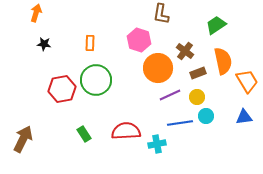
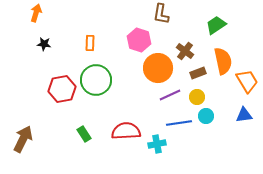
blue triangle: moved 2 px up
blue line: moved 1 px left
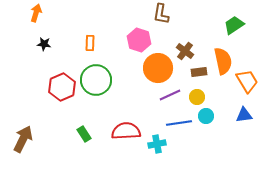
green trapezoid: moved 18 px right
brown rectangle: moved 1 px right, 1 px up; rotated 14 degrees clockwise
red hexagon: moved 2 px up; rotated 12 degrees counterclockwise
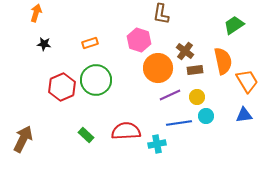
orange rectangle: rotated 70 degrees clockwise
brown rectangle: moved 4 px left, 2 px up
green rectangle: moved 2 px right, 1 px down; rotated 14 degrees counterclockwise
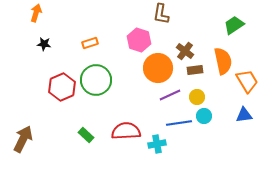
cyan circle: moved 2 px left
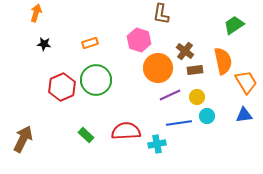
orange trapezoid: moved 1 px left, 1 px down
cyan circle: moved 3 px right
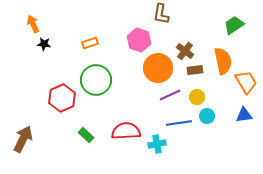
orange arrow: moved 3 px left, 11 px down; rotated 42 degrees counterclockwise
red hexagon: moved 11 px down
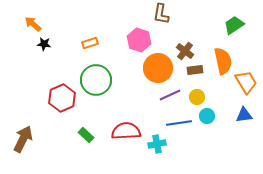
orange arrow: rotated 24 degrees counterclockwise
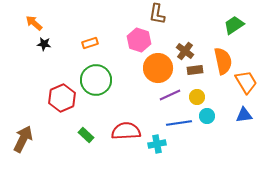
brown L-shape: moved 4 px left
orange arrow: moved 1 px right, 1 px up
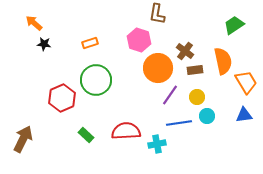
purple line: rotated 30 degrees counterclockwise
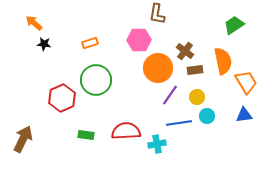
pink hexagon: rotated 20 degrees counterclockwise
green rectangle: rotated 35 degrees counterclockwise
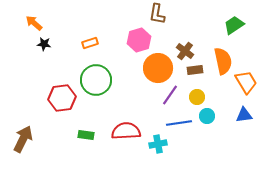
pink hexagon: rotated 15 degrees counterclockwise
red hexagon: rotated 16 degrees clockwise
cyan cross: moved 1 px right
